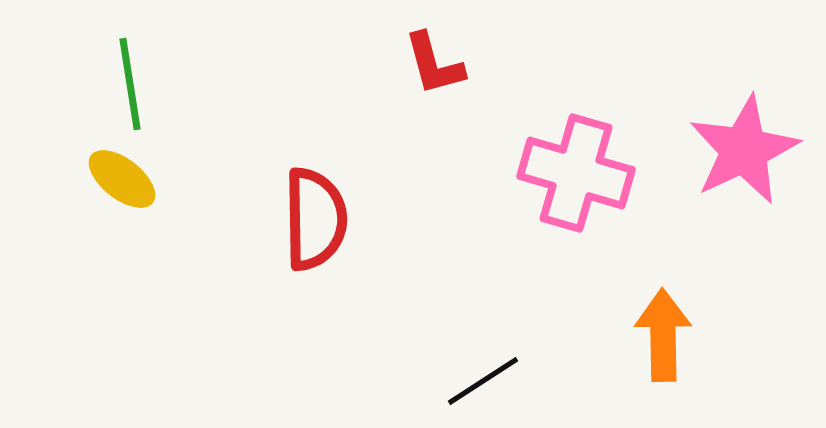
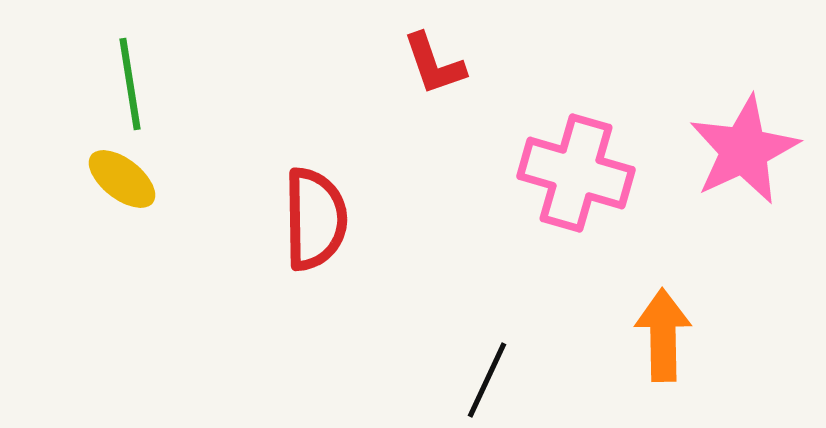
red L-shape: rotated 4 degrees counterclockwise
black line: moved 4 px right, 1 px up; rotated 32 degrees counterclockwise
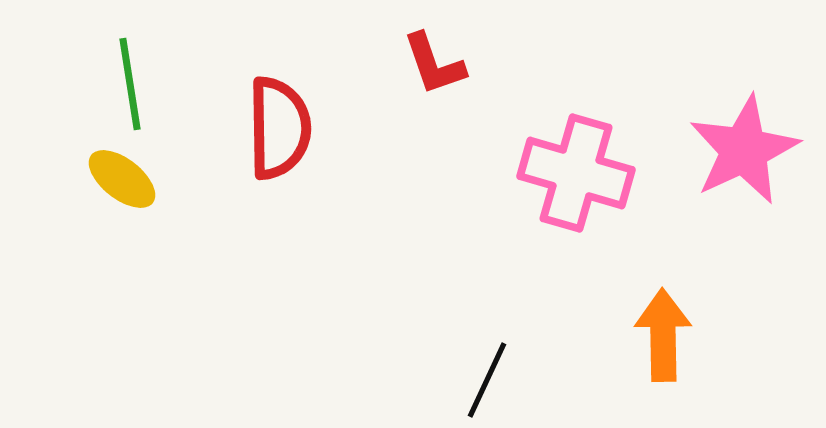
red semicircle: moved 36 px left, 91 px up
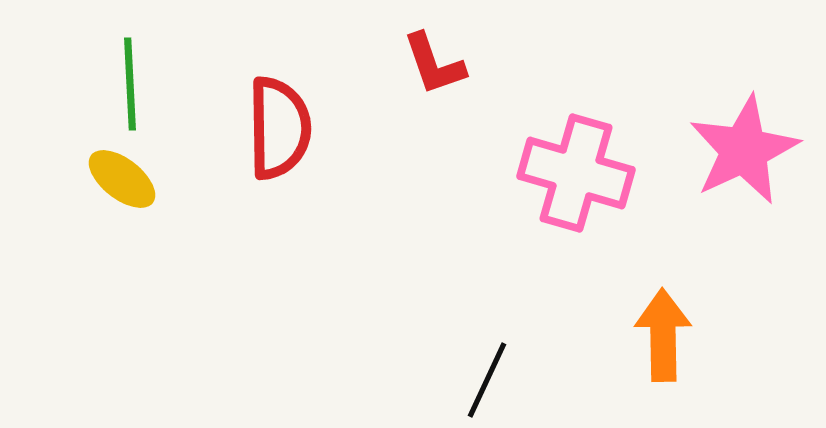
green line: rotated 6 degrees clockwise
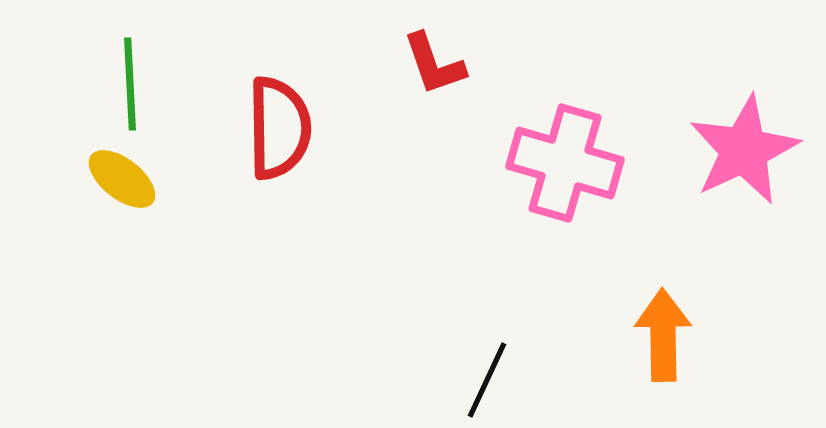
pink cross: moved 11 px left, 10 px up
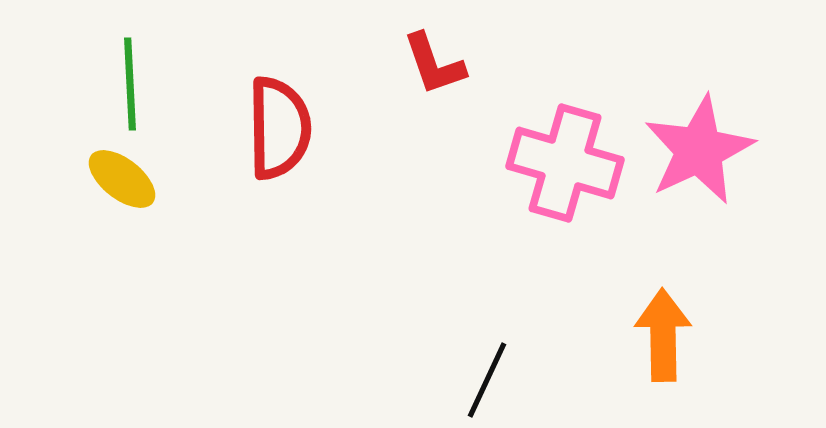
pink star: moved 45 px left
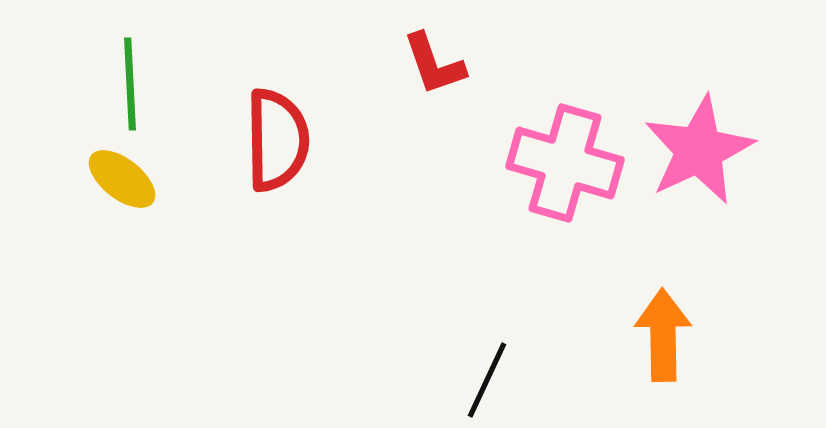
red semicircle: moved 2 px left, 12 px down
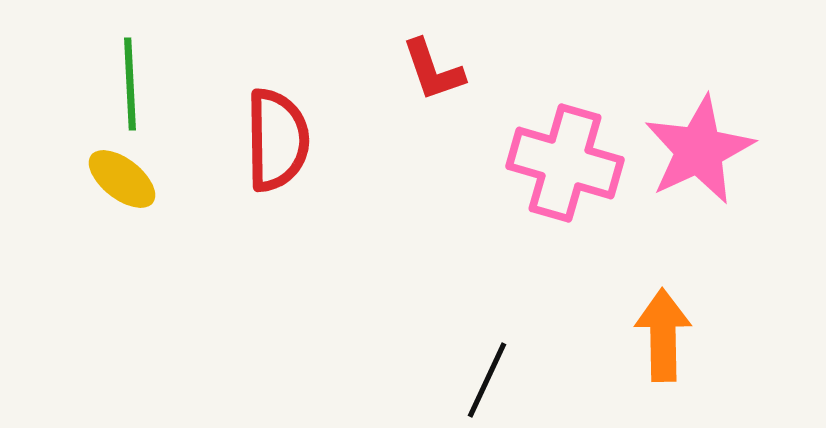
red L-shape: moved 1 px left, 6 px down
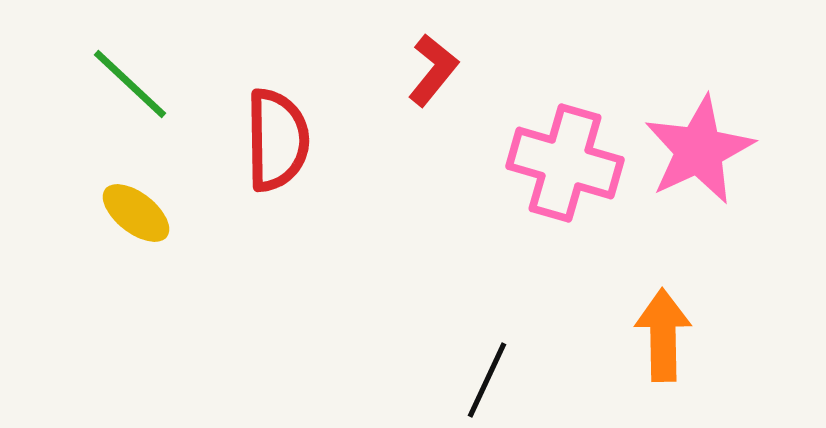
red L-shape: rotated 122 degrees counterclockwise
green line: rotated 44 degrees counterclockwise
yellow ellipse: moved 14 px right, 34 px down
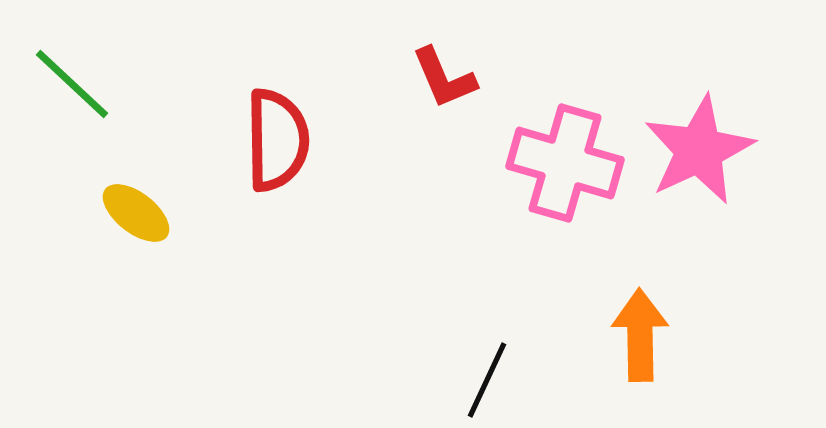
red L-shape: moved 11 px right, 8 px down; rotated 118 degrees clockwise
green line: moved 58 px left
orange arrow: moved 23 px left
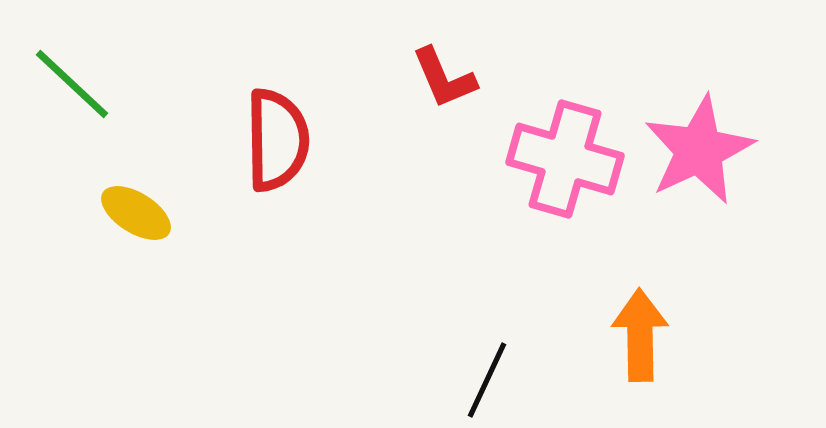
pink cross: moved 4 px up
yellow ellipse: rotated 6 degrees counterclockwise
